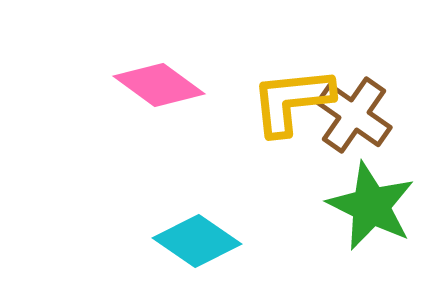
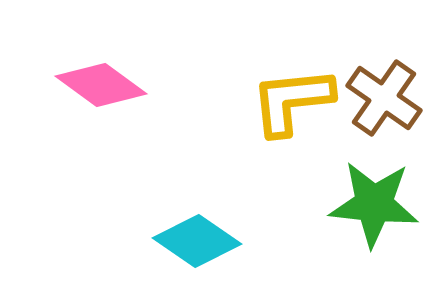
pink diamond: moved 58 px left
brown cross: moved 30 px right, 17 px up
green star: moved 3 px right, 2 px up; rotated 20 degrees counterclockwise
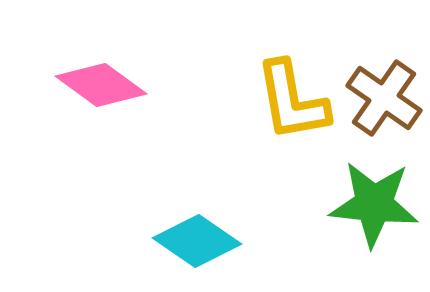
yellow L-shape: rotated 94 degrees counterclockwise
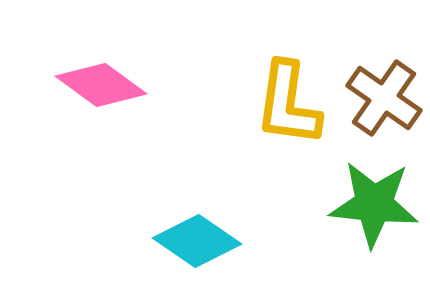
yellow L-shape: moved 4 px left, 3 px down; rotated 18 degrees clockwise
